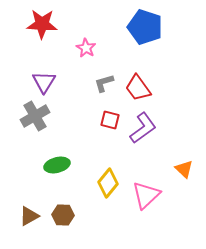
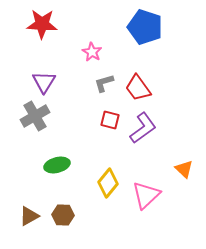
pink star: moved 6 px right, 4 px down
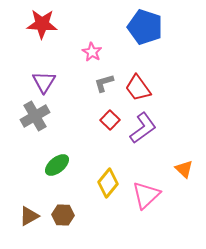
red square: rotated 30 degrees clockwise
green ellipse: rotated 25 degrees counterclockwise
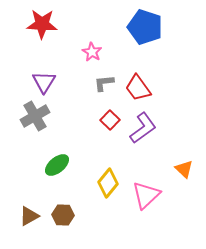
gray L-shape: rotated 10 degrees clockwise
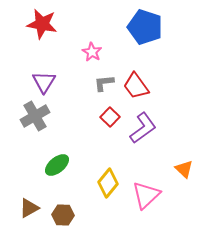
red star: rotated 8 degrees clockwise
red trapezoid: moved 2 px left, 2 px up
red square: moved 3 px up
brown triangle: moved 8 px up
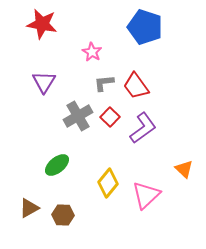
gray cross: moved 43 px right
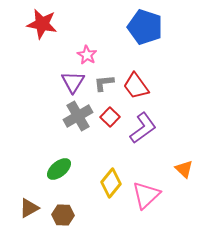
pink star: moved 5 px left, 3 px down
purple triangle: moved 29 px right
green ellipse: moved 2 px right, 4 px down
yellow diamond: moved 3 px right
